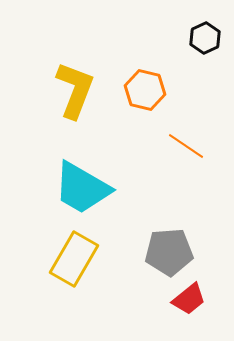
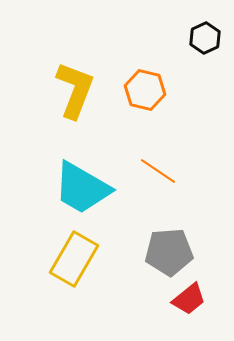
orange line: moved 28 px left, 25 px down
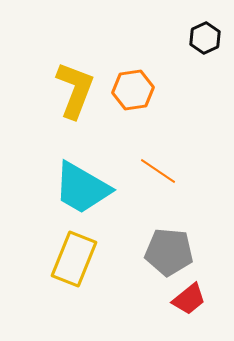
orange hexagon: moved 12 px left; rotated 21 degrees counterclockwise
gray pentagon: rotated 9 degrees clockwise
yellow rectangle: rotated 8 degrees counterclockwise
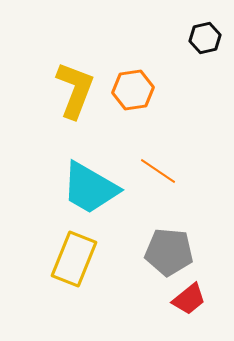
black hexagon: rotated 12 degrees clockwise
cyan trapezoid: moved 8 px right
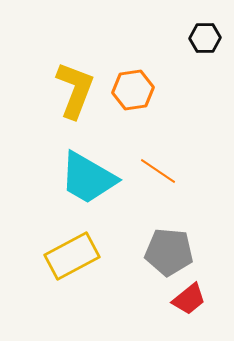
black hexagon: rotated 12 degrees clockwise
cyan trapezoid: moved 2 px left, 10 px up
yellow rectangle: moved 2 px left, 3 px up; rotated 40 degrees clockwise
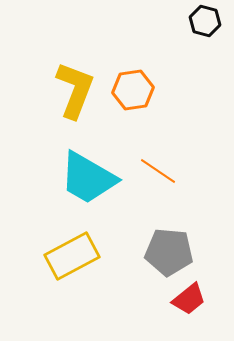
black hexagon: moved 17 px up; rotated 16 degrees clockwise
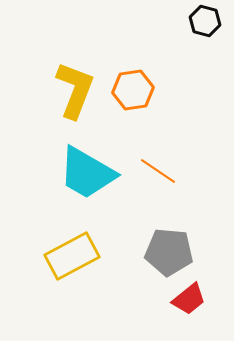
cyan trapezoid: moved 1 px left, 5 px up
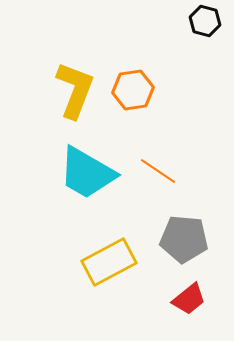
gray pentagon: moved 15 px right, 13 px up
yellow rectangle: moved 37 px right, 6 px down
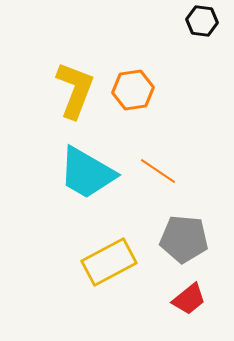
black hexagon: moved 3 px left; rotated 8 degrees counterclockwise
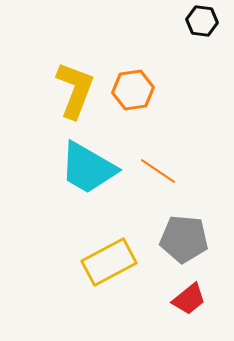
cyan trapezoid: moved 1 px right, 5 px up
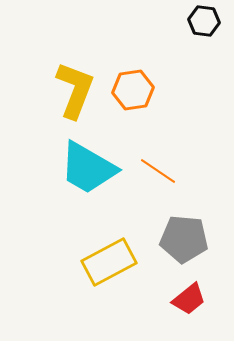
black hexagon: moved 2 px right
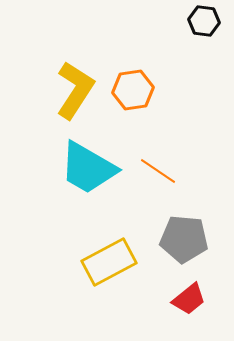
yellow L-shape: rotated 12 degrees clockwise
